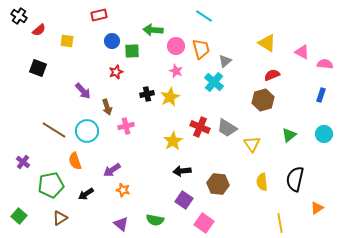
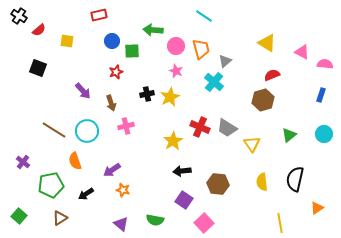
brown arrow at (107, 107): moved 4 px right, 4 px up
pink square at (204, 223): rotated 12 degrees clockwise
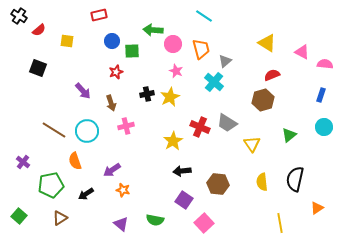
pink circle at (176, 46): moved 3 px left, 2 px up
gray trapezoid at (227, 128): moved 5 px up
cyan circle at (324, 134): moved 7 px up
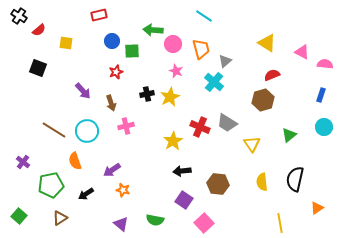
yellow square at (67, 41): moved 1 px left, 2 px down
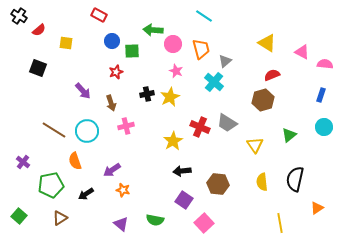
red rectangle at (99, 15): rotated 42 degrees clockwise
yellow triangle at (252, 144): moved 3 px right, 1 px down
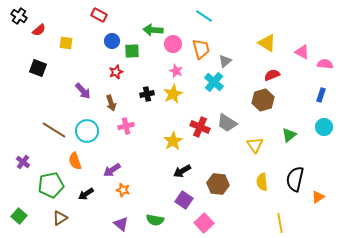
yellow star at (170, 97): moved 3 px right, 3 px up
black arrow at (182, 171): rotated 24 degrees counterclockwise
orange triangle at (317, 208): moved 1 px right, 11 px up
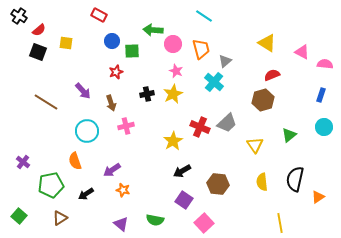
black square at (38, 68): moved 16 px up
gray trapezoid at (227, 123): rotated 75 degrees counterclockwise
brown line at (54, 130): moved 8 px left, 28 px up
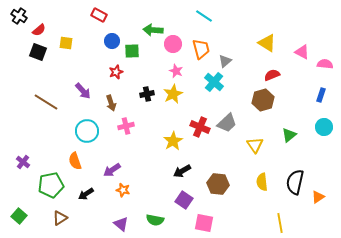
black semicircle at (295, 179): moved 3 px down
pink square at (204, 223): rotated 36 degrees counterclockwise
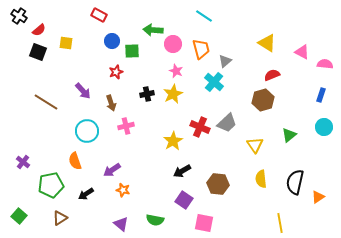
yellow semicircle at (262, 182): moved 1 px left, 3 px up
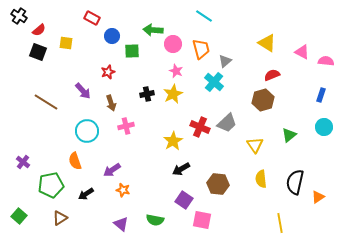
red rectangle at (99, 15): moved 7 px left, 3 px down
blue circle at (112, 41): moved 5 px up
pink semicircle at (325, 64): moved 1 px right, 3 px up
red star at (116, 72): moved 8 px left
black arrow at (182, 171): moved 1 px left, 2 px up
pink square at (204, 223): moved 2 px left, 3 px up
